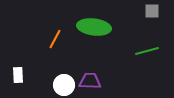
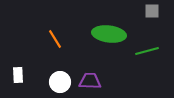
green ellipse: moved 15 px right, 7 px down
orange line: rotated 60 degrees counterclockwise
white circle: moved 4 px left, 3 px up
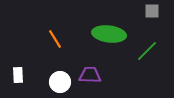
green line: rotated 30 degrees counterclockwise
purple trapezoid: moved 6 px up
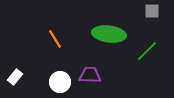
white rectangle: moved 3 px left, 2 px down; rotated 42 degrees clockwise
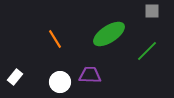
green ellipse: rotated 40 degrees counterclockwise
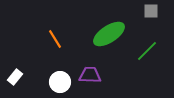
gray square: moved 1 px left
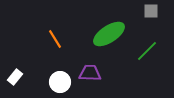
purple trapezoid: moved 2 px up
